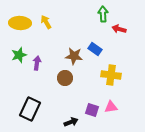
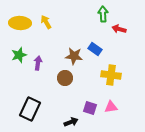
purple arrow: moved 1 px right
purple square: moved 2 px left, 2 px up
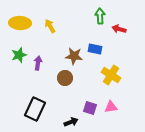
green arrow: moved 3 px left, 2 px down
yellow arrow: moved 4 px right, 4 px down
blue rectangle: rotated 24 degrees counterclockwise
yellow cross: rotated 24 degrees clockwise
black rectangle: moved 5 px right
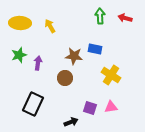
red arrow: moved 6 px right, 11 px up
black rectangle: moved 2 px left, 5 px up
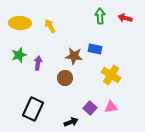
black rectangle: moved 5 px down
purple square: rotated 24 degrees clockwise
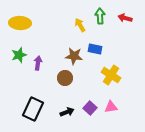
yellow arrow: moved 30 px right, 1 px up
black arrow: moved 4 px left, 10 px up
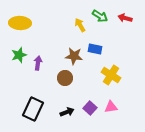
green arrow: rotated 126 degrees clockwise
